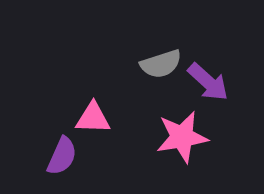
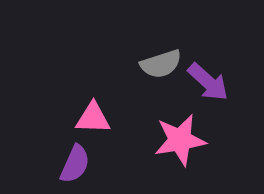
pink star: moved 2 px left, 3 px down
purple semicircle: moved 13 px right, 8 px down
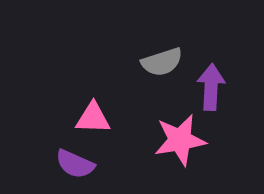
gray semicircle: moved 1 px right, 2 px up
purple arrow: moved 3 px right, 5 px down; rotated 129 degrees counterclockwise
purple semicircle: rotated 90 degrees clockwise
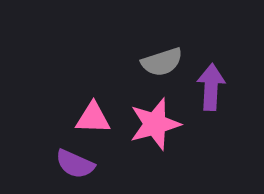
pink star: moved 25 px left, 16 px up; rotated 6 degrees counterclockwise
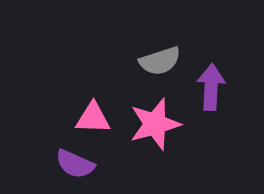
gray semicircle: moved 2 px left, 1 px up
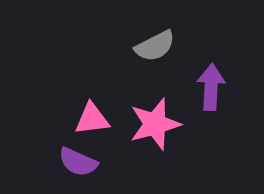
gray semicircle: moved 5 px left, 15 px up; rotated 9 degrees counterclockwise
pink triangle: moved 1 px left, 1 px down; rotated 9 degrees counterclockwise
purple semicircle: moved 3 px right, 2 px up
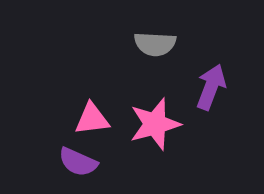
gray semicircle: moved 2 px up; rotated 30 degrees clockwise
purple arrow: rotated 18 degrees clockwise
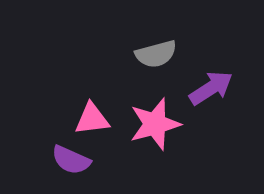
gray semicircle: moved 1 px right, 10 px down; rotated 18 degrees counterclockwise
purple arrow: moved 1 px down; rotated 36 degrees clockwise
purple semicircle: moved 7 px left, 2 px up
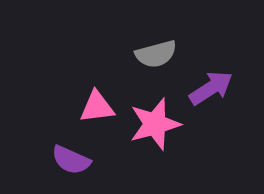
pink triangle: moved 5 px right, 12 px up
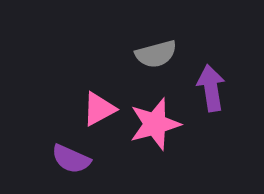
purple arrow: rotated 66 degrees counterclockwise
pink triangle: moved 2 px right, 2 px down; rotated 21 degrees counterclockwise
purple semicircle: moved 1 px up
